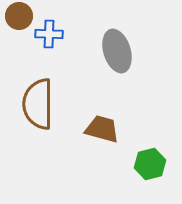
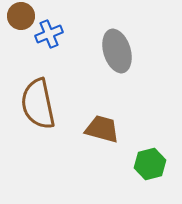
brown circle: moved 2 px right
blue cross: rotated 24 degrees counterclockwise
brown semicircle: rotated 12 degrees counterclockwise
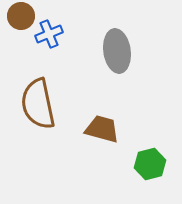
gray ellipse: rotated 9 degrees clockwise
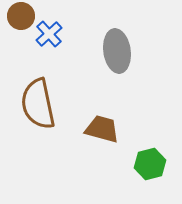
blue cross: rotated 20 degrees counterclockwise
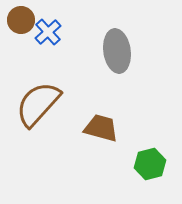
brown circle: moved 4 px down
blue cross: moved 1 px left, 2 px up
brown semicircle: rotated 54 degrees clockwise
brown trapezoid: moved 1 px left, 1 px up
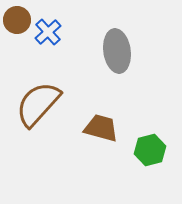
brown circle: moved 4 px left
green hexagon: moved 14 px up
